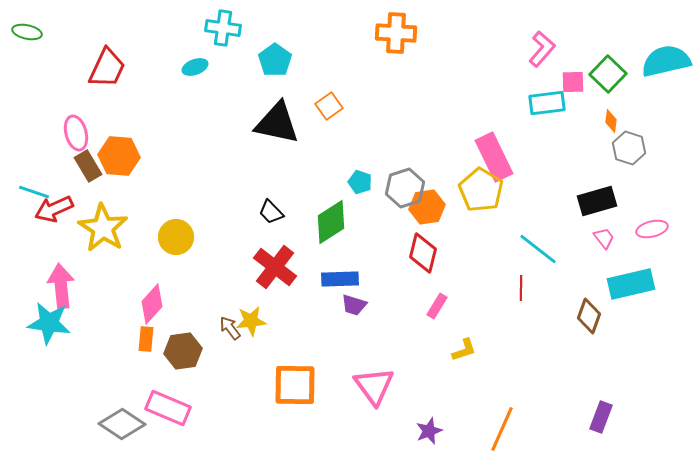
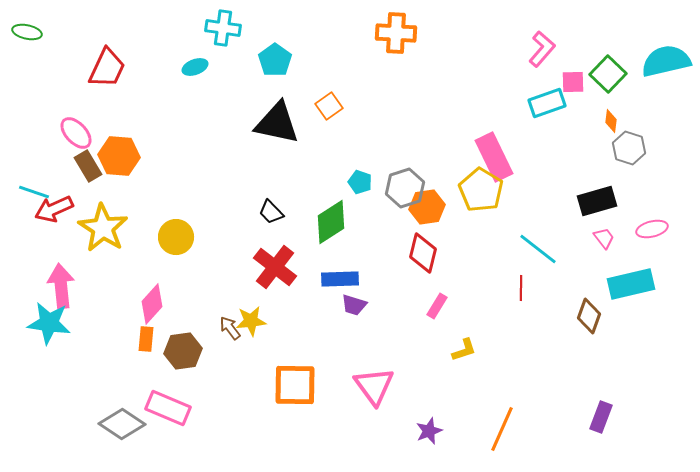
cyan rectangle at (547, 103): rotated 12 degrees counterclockwise
pink ellipse at (76, 133): rotated 28 degrees counterclockwise
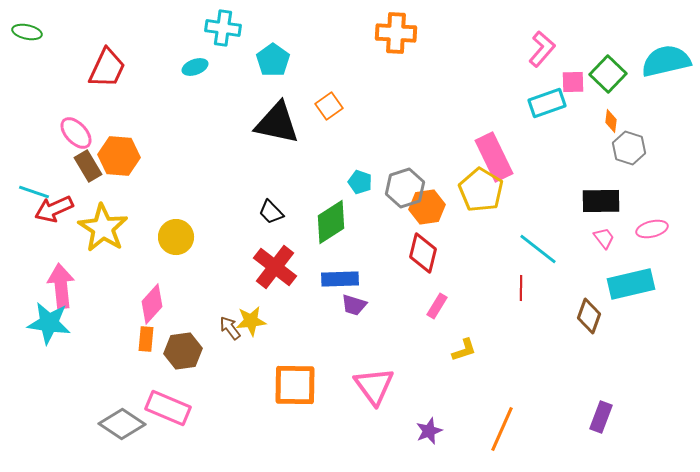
cyan pentagon at (275, 60): moved 2 px left
black rectangle at (597, 201): moved 4 px right; rotated 15 degrees clockwise
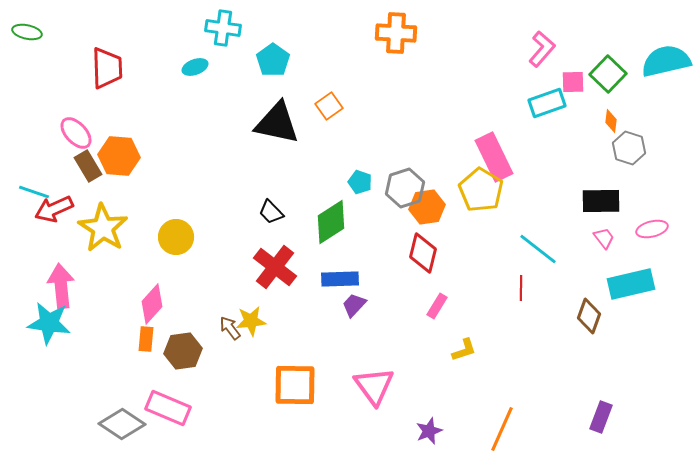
red trapezoid at (107, 68): rotated 27 degrees counterclockwise
purple trapezoid at (354, 305): rotated 116 degrees clockwise
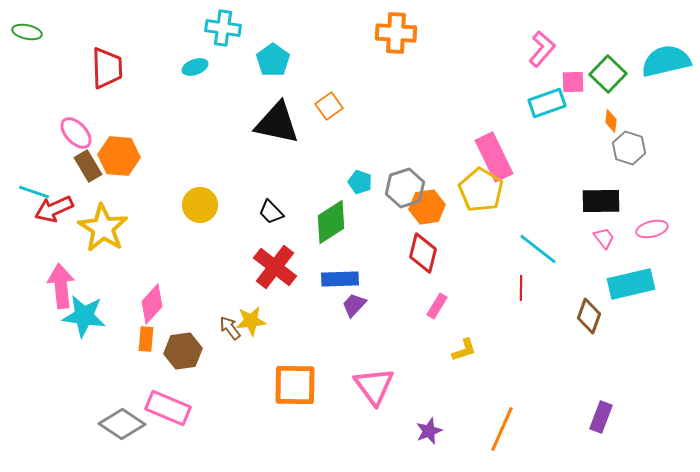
yellow circle at (176, 237): moved 24 px right, 32 px up
cyan star at (49, 323): moved 35 px right, 7 px up
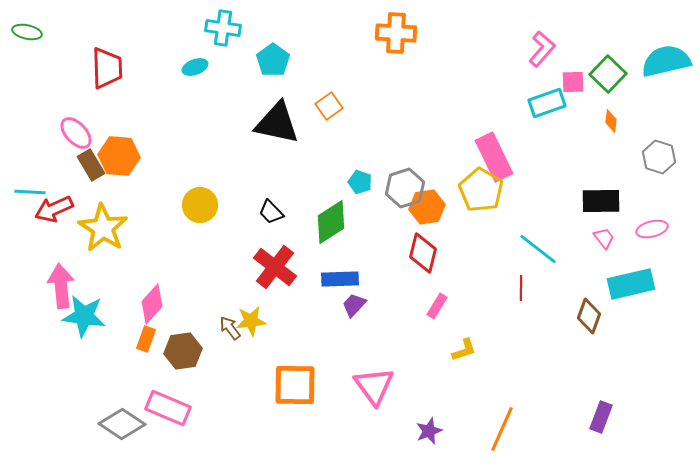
gray hexagon at (629, 148): moved 30 px right, 9 px down
brown rectangle at (88, 166): moved 3 px right, 1 px up
cyan line at (34, 192): moved 4 px left; rotated 16 degrees counterclockwise
orange rectangle at (146, 339): rotated 15 degrees clockwise
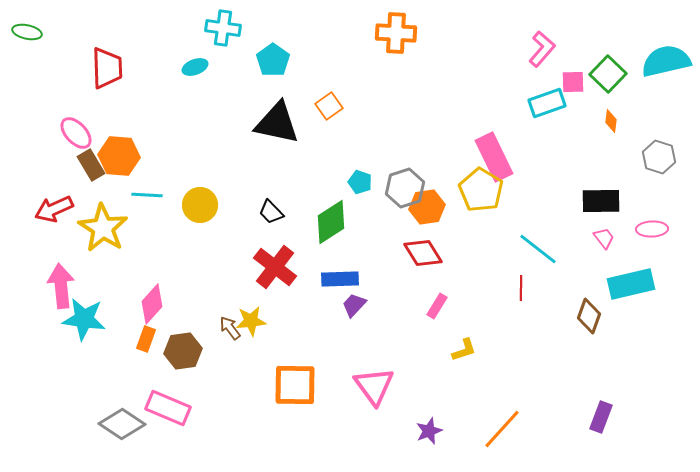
cyan line at (30, 192): moved 117 px right, 3 px down
pink ellipse at (652, 229): rotated 12 degrees clockwise
red diamond at (423, 253): rotated 45 degrees counterclockwise
cyan star at (84, 316): moved 3 px down
orange line at (502, 429): rotated 18 degrees clockwise
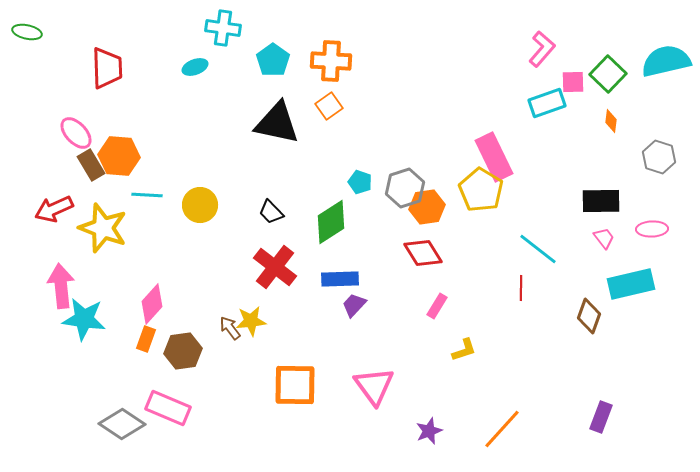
orange cross at (396, 33): moved 65 px left, 28 px down
yellow star at (103, 228): rotated 12 degrees counterclockwise
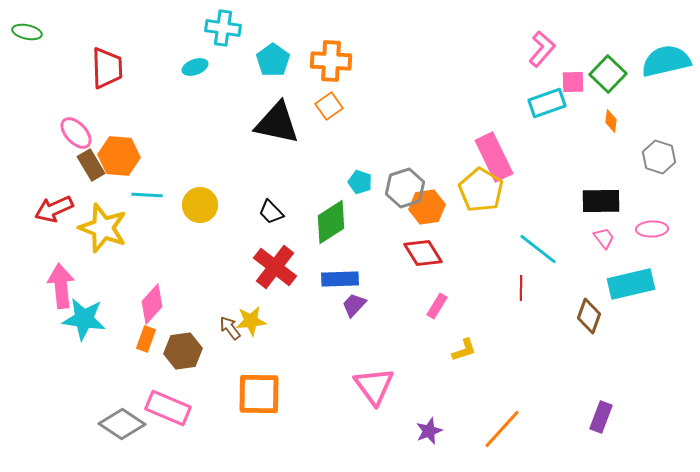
orange square at (295, 385): moved 36 px left, 9 px down
